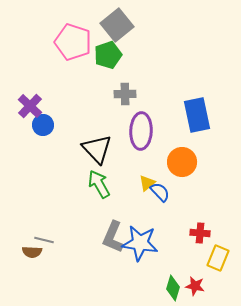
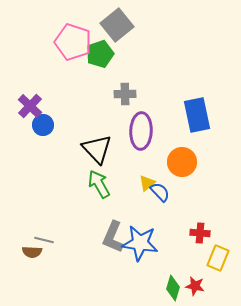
green pentagon: moved 8 px left, 1 px up
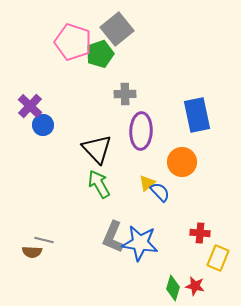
gray square: moved 4 px down
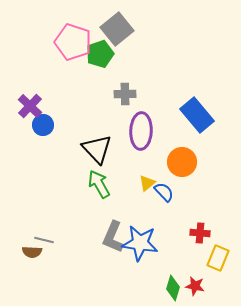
blue rectangle: rotated 28 degrees counterclockwise
blue semicircle: moved 4 px right
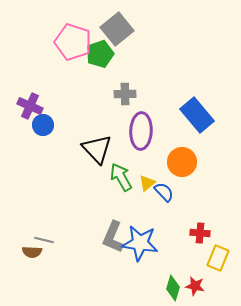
purple cross: rotated 20 degrees counterclockwise
green arrow: moved 22 px right, 7 px up
